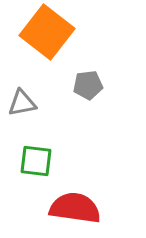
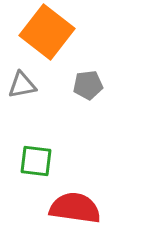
gray triangle: moved 18 px up
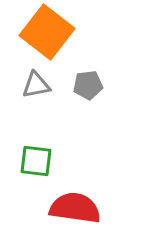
gray triangle: moved 14 px right
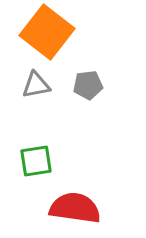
green square: rotated 16 degrees counterclockwise
